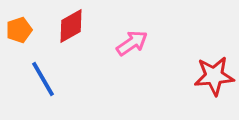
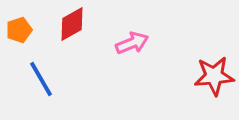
red diamond: moved 1 px right, 2 px up
pink arrow: rotated 12 degrees clockwise
blue line: moved 2 px left
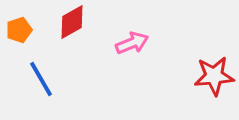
red diamond: moved 2 px up
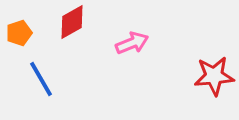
orange pentagon: moved 3 px down
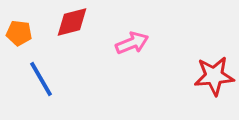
red diamond: rotated 15 degrees clockwise
orange pentagon: rotated 25 degrees clockwise
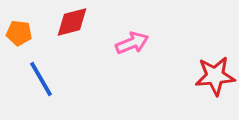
red star: moved 1 px right
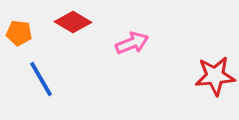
red diamond: moved 1 px right; rotated 45 degrees clockwise
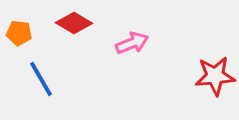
red diamond: moved 1 px right, 1 px down
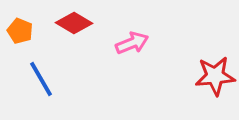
orange pentagon: moved 1 px right, 2 px up; rotated 15 degrees clockwise
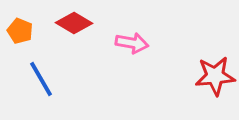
pink arrow: rotated 32 degrees clockwise
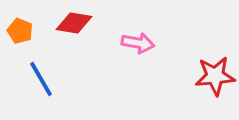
red diamond: rotated 21 degrees counterclockwise
pink arrow: moved 6 px right
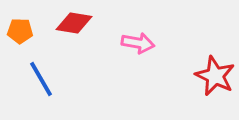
orange pentagon: rotated 20 degrees counterclockwise
red star: rotated 30 degrees clockwise
